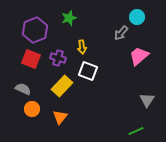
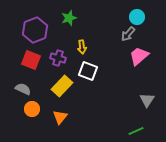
gray arrow: moved 7 px right, 1 px down
red square: moved 1 px down
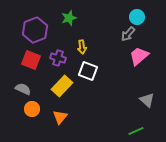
gray triangle: rotated 21 degrees counterclockwise
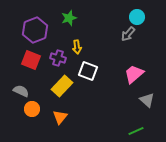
yellow arrow: moved 5 px left
pink trapezoid: moved 5 px left, 18 px down
gray semicircle: moved 2 px left, 2 px down
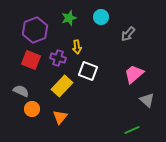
cyan circle: moved 36 px left
green line: moved 4 px left, 1 px up
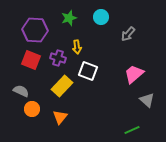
purple hexagon: rotated 25 degrees clockwise
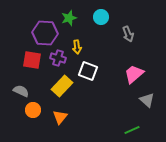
purple hexagon: moved 10 px right, 3 px down
gray arrow: rotated 63 degrees counterclockwise
red square: moved 1 px right; rotated 12 degrees counterclockwise
orange circle: moved 1 px right, 1 px down
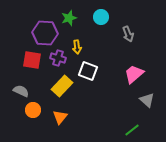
green line: rotated 14 degrees counterclockwise
